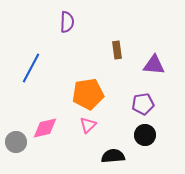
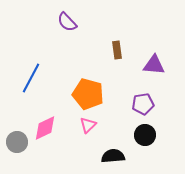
purple semicircle: rotated 135 degrees clockwise
blue line: moved 10 px down
orange pentagon: rotated 24 degrees clockwise
pink diamond: rotated 12 degrees counterclockwise
gray circle: moved 1 px right
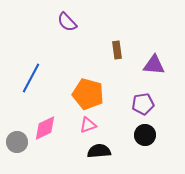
pink triangle: rotated 24 degrees clockwise
black semicircle: moved 14 px left, 5 px up
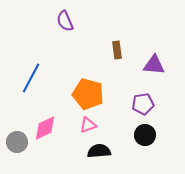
purple semicircle: moved 2 px left, 1 px up; rotated 20 degrees clockwise
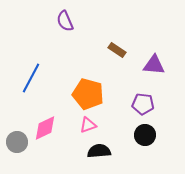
brown rectangle: rotated 48 degrees counterclockwise
purple pentagon: rotated 15 degrees clockwise
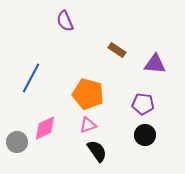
purple triangle: moved 1 px right, 1 px up
black semicircle: moved 2 px left; rotated 60 degrees clockwise
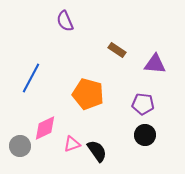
pink triangle: moved 16 px left, 19 px down
gray circle: moved 3 px right, 4 px down
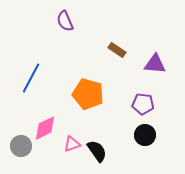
gray circle: moved 1 px right
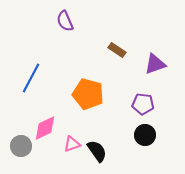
purple triangle: rotated 25 degrees counterclockwise
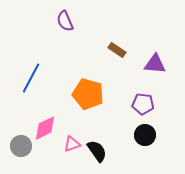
purple triangle: rotated 25 degrees clockwise
